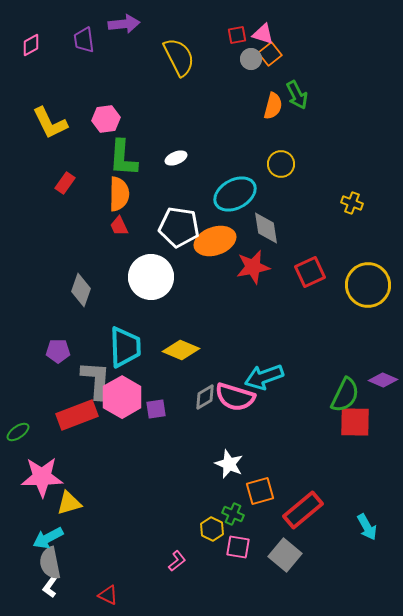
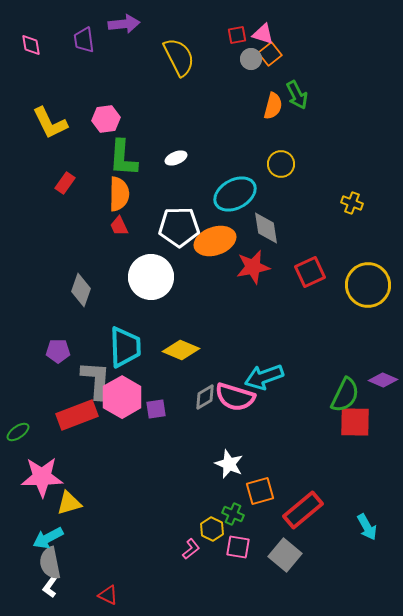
pink diamond at (31, 45): rotated 70 degrees counterclockwise
white pentagon at (179, 227): rotated 9 degrees counterclockwise
pink L-shape at (177, 561): moved 14 px right, 12 px up
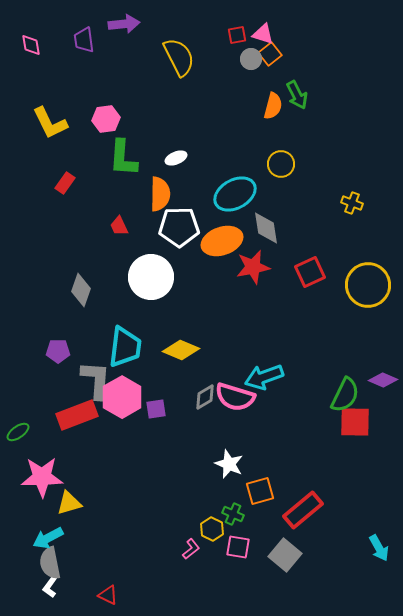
orange semicircle at (119, 194): moved 41 px right
orange ellipse at (215, 241): moved 7 px right
cyan trapezoid at (125, 347): rotated 9 degrees clockwise
cyan arrow at (367, 527): moved 12 px right, 21 px down
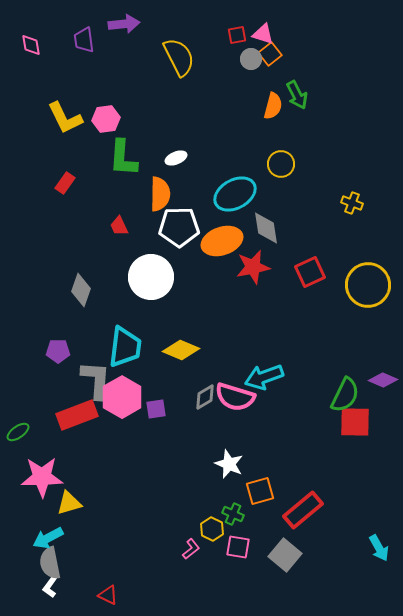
yellow L-shape at (50, 123): moved 15 px right, 5 px up
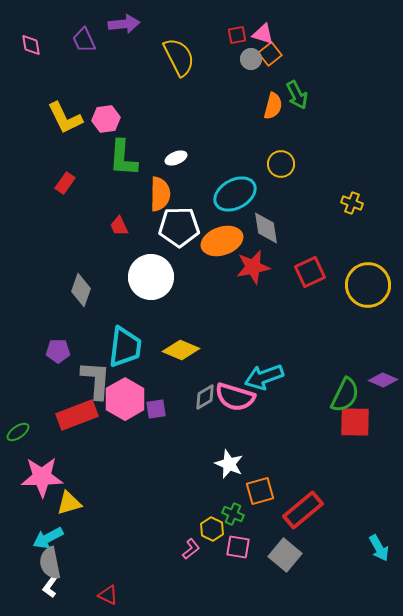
purple trapezoid at (84, 40): rotated 16 degrees counterclockwise
pink hexagon at (122, 397): moved 3 px right, 2 px down
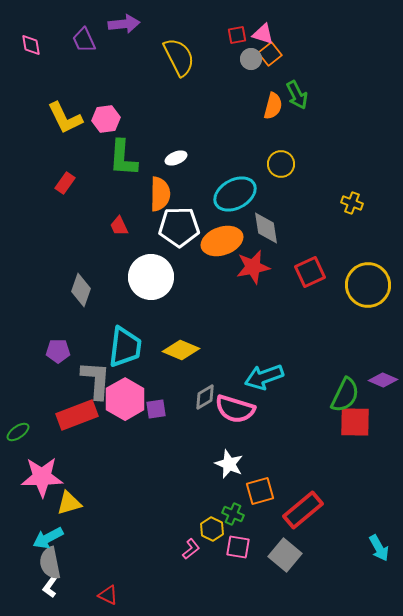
pink semicircle at (235, 397): moved 12 px down
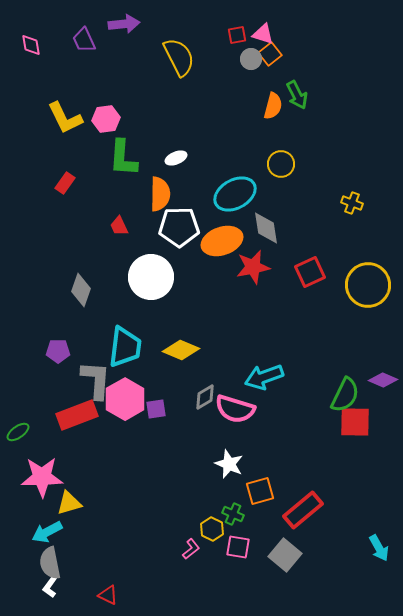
cyan arrow at (48, 538): moved 1 px left, 6 px up
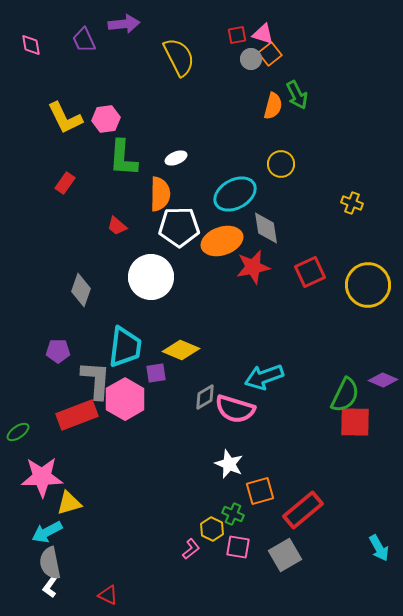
red trapezoid at (119, 226): moved 2 px left; rotated 25 degrees counterclockwise
purple square at (156, 409): moved 36 px up
gray square at (285, 555): rotated 20 degrees clockwise
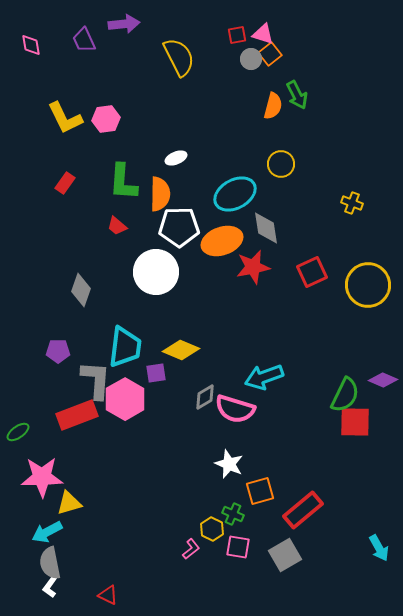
green L-shape at (123, 158): moved 24 px down
red square at (310, 272): moved 2 px right
white circle at (151, 277): moved 5 px right, 5 px up
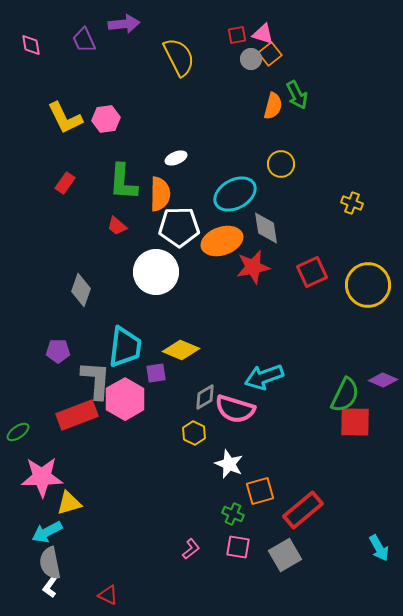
yellow hexagon at (212, 529): moved 18 px left, 96 px up
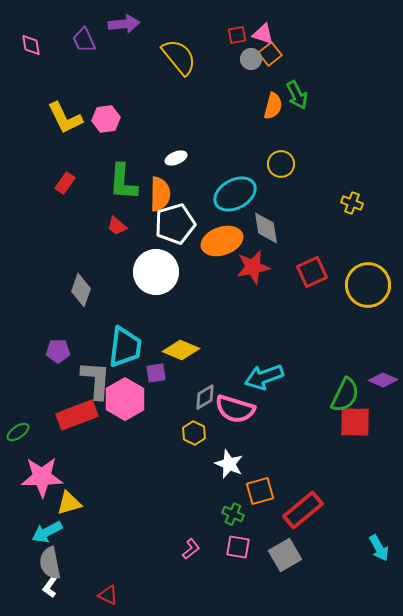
yellow semicircle at (179, 57): rotated 12 degrees counterclockwise
white pentagon at (179, 227): moved 4 px left, 3 px up; rotated 15 degrees counterclockwise
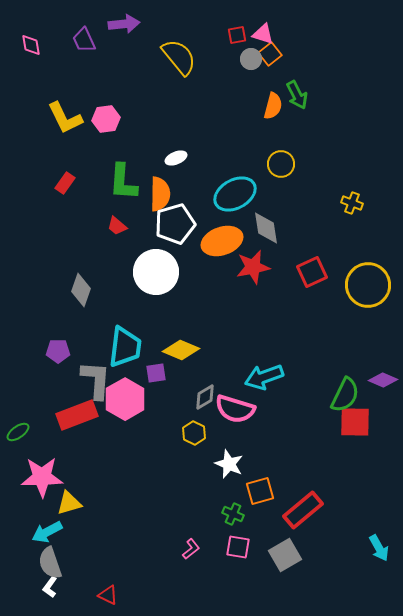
gray semicircle at (50, 563): rotated 8 degrees counterclockwise
